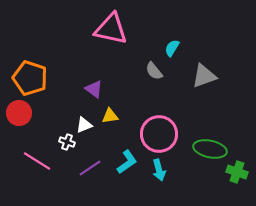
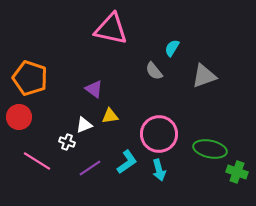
red circle: moved 4 px down
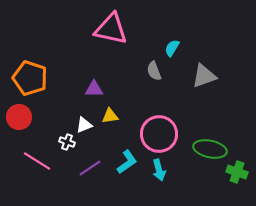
gray semicircle: rotated 18 degrees clockwise
purple triangle: rotated 36 degrees counterclockwise
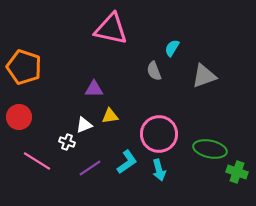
orange pentagon: moved 6 px left, 11 px up
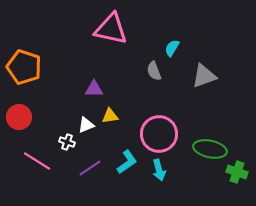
white triangle: moved 2 px right
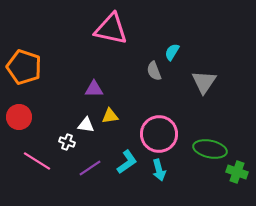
cyan semicircle: moved 4 px down
gray triangle: moved 6 px down; rotated 36 degrees counterclockwise
white triangle: rotated 30 degrees clockwise
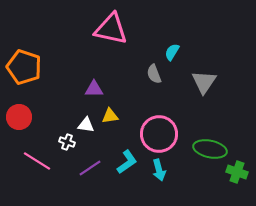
gray semicircle: moved 3 px down
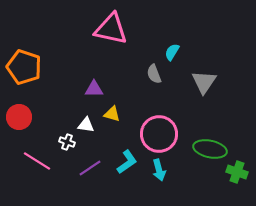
yellow triangle: moved 2 px right, 2 px up; rotated 24 degrees clockwise
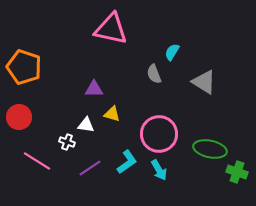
gray triangle: rotated 32 degrees counterclockwise
cyan arrow: rotated 15 degrees counterclockwise
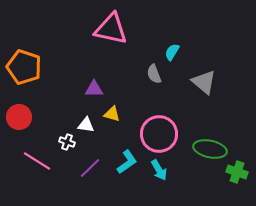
gray triangle: rotated 8 degrees clockwise
purple line: rotated 10 degrees counterclockwise
